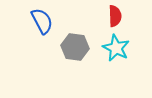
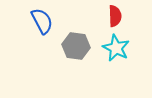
gray hexagon: moved 1 px right, 1 px up
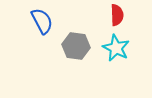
red semicircle: moved 2 px right, 1 px up
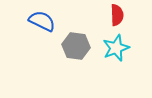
blue semicircle: rotated 36 degrees counterclockwise
cyan star: rotated 24 degrees clockwise
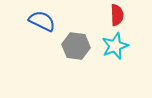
cyan star: moved 1 px left, 2 px up
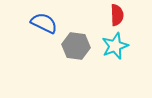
blue semicircle: moved 2 px right, 2 px down
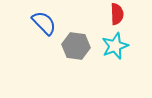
red semicircle: moved 1 px up
blue semicircle: rotated 20 degrees clockwise
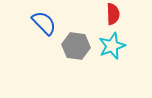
red semicircle: moved 4 px left
cyan star: moved 3 px left
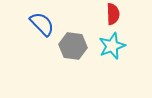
blue semicircle: moved 2 px left, 1 px down
gray hexagon: moved 3 px left
